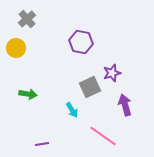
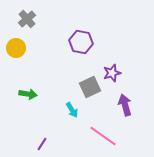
purple line: rotated 48 degrees counterclockwise
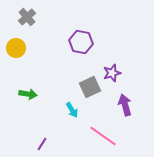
gray cross: moved 2 px up
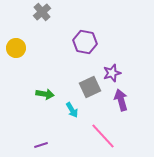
gray cross: moved 15 px right, 5 px up
purple hexagon: moved 4 px right
green arrow: moved 17 px right
purple arrow: moved 4 px left, 5 px up
pink line: rotated 12 degrees clockwise
purple line: moved 1 px left, 1 px down; rotated 40 degrees clockwise
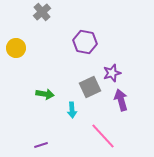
cyan arrow: rotated 28 degrees clockwise
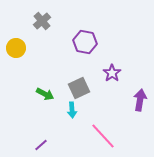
gray cross: moved 9 px down
purple star: rotated 18 degrees counterclockwise
gray square: moved 11 px left, 1 px down
green arrow: rotated 18 degrees clockwise
purple arrow: moved 19 px right; rotated 25 degrees clockwise
purple line: rotated 24 degrees counterclockwise
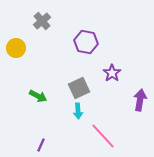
purple hexagon: moved 1 px right
green arrow: moved 7 px left, 2 px down
cyan arrow: moved 6 px right, 1 px down
purple line: rotated 24 degrees counterclockwise
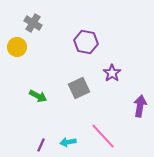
gray cross: moved 9 px left, 2 px down; rotated 18 degrees counterclockwise
yellow circle: moved 1 px right, 1 px up
purple arrow: moved 6 px down
cyan arrow: moved 10 px left, 31 px down; rotated 84 degrees clockwise
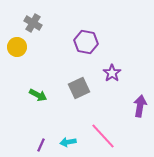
green arrow: moved 1 px up
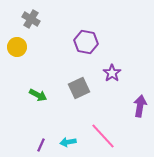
gray cross: moved 2 px left, 4 px up
